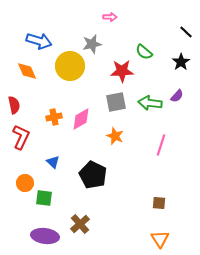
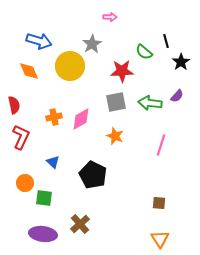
black line: moved 20 px left, 9 px down; rotated 32 degrees clockwise
gray star: rotated 18 degrees counterclockwise
orange diamond: moved 2 px right
purple ellipse: moved 2 px left, 2 px up
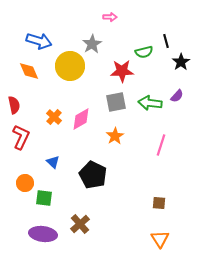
green semicircle: rotated 54 degrees counterclockwise
orange cross: rotated 35 degrees counterclockwise
orange star: rotated 18 degrees clockwise
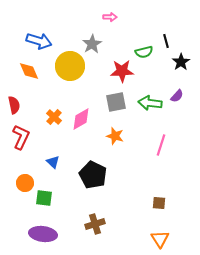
orange star: rotated 24 degrees counterclockwise
brown cross: moved 15 px right; rotated 24 degrees clockwise
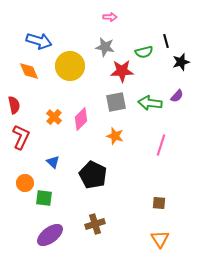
gray star: moved 13 px right, 3 px down; rotated 30 degrees counterclockwise
black star: rotated 18 degrees clockwise
pink diamond: rotated 15 degrees counterclockwise
purple ellipse: moved 7 px right, 1 px down; rotated 44 degrees counterclockwise
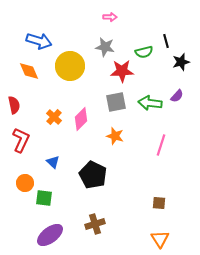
red L-shape: moved 3 px down
